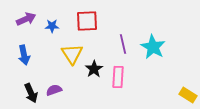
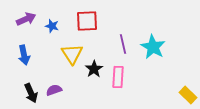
blue star: rotated 16 degrees clockwise
yellow rectangle: rotated 12 degrees clockwise
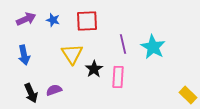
blue star: moved 1 px right, 6 px up
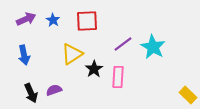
blue star: rotated 16 degrees clockwise
purple line: rotated 66 degrees clockwise
yellow triangle: rotated 30 degrees clockwise
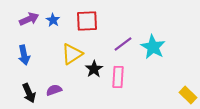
purple arrow: moved 3 px right
black arrow: moved 2 px left
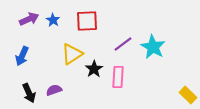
blue arrow: moved 2 px left, 1 px down; rotated 36 degrees clockwise
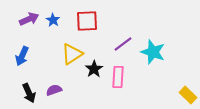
cyan star: moved 5 px down; rotated 10 degrees counterclockwise
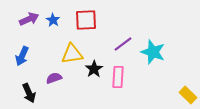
red square: moved 1 px left, 1 px up
yellow triangle: rotated 25 degrees clockwise
purple semicircle: moved 12 px up
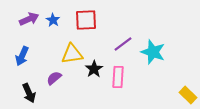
purple semicircle: rotated 21 degrees counterclockwise
